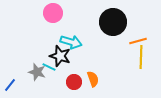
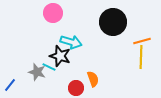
orange line: moved 4 px right
red circle: moved 2 px right, 6 px down
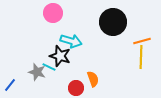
cyan arrow: moved 1 px up
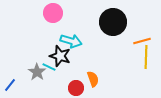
yellow line: moved 5 px right
gray star: rotated 18 degrees clockwise
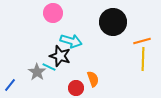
yellow line: moved 3 px left, 2 px down
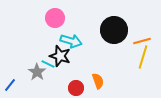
pink circle: moved 2 px right, 5 px down
black circle: moved 1 px right, 8 px down
yellow line: moved 2 px up; rotated 15 degrees clockwise
cyan line: moved 1 px left, 3 px up
orange semicircle: moved 5 px right, 2 px down
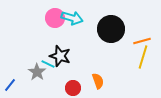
black circle: moved 3 px left, 1 px up
cyan arrow: moved 1 px right, 23 px up
red circle: moved 3 px left
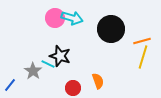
gray star: moved 4 px left, 1 px up
